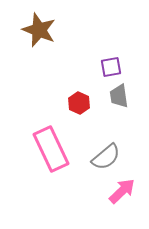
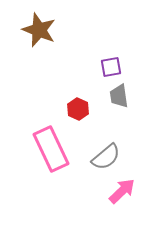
red hexagon: moved 1 px left, 6 px down
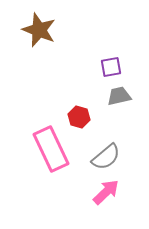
gray trapezoid: rotated 85 degrees clockwise
red hexagon: moved 1 px right, 8 px down; rotated 10 degrees counterclockwise
pink arrow: moved 16 px left, 1 px down
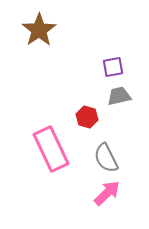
brown star: rotated 16 degrees clockwise
purple square: moved 2 px right
red hexagon: moved 8 px right
gray semicircle: moved 1 px down; rotated 104 degrees clockwise
pink arrow: moved 1 px right, 1 px down
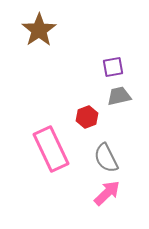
red hexagon: rotated 25 degrees clockwise
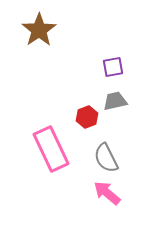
gray trapezoid: moved 4 px left, 5 px down
pink arrow: rotated 96 degrees counterclockwise
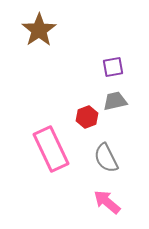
pink arrow: moved 9 px down
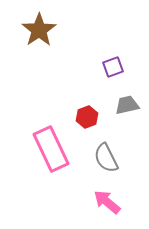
purple square: rotated 10 degrees counterclockwise
gray trapezoid: moved 12 px right, 4 px down
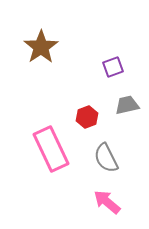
brown star: moved 2 px right, 17 px down
